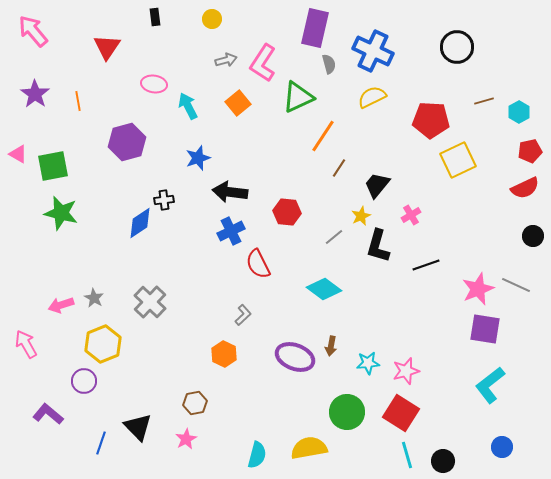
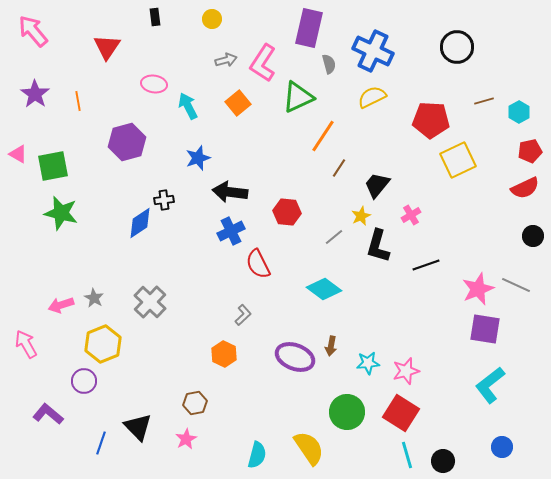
purple rectangle at (315, 28): moved 6 px left
yellow semicircle at (309, 448): rotated 66 degrees clockwise
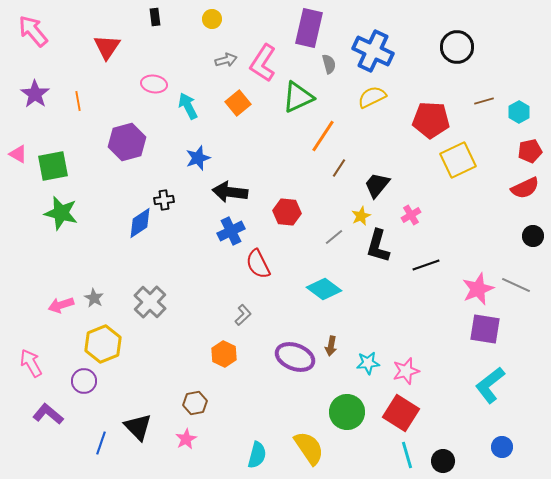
pink arrow at (26, 344): moved 5 px right, 19 px down
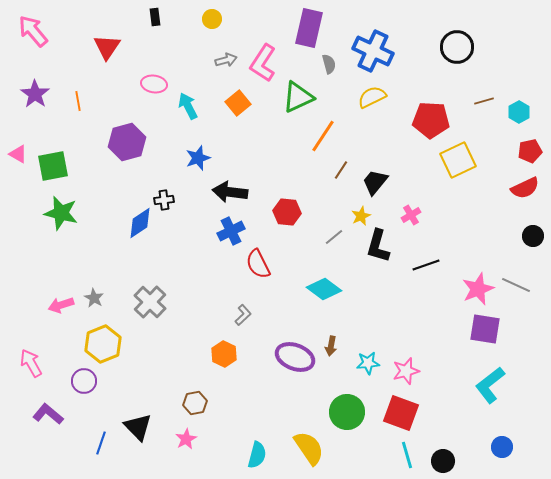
brown line at (339, 168): moved 2 px right, 2 px down
black trapezoid at (377, 185): moved 2 px left, 3 px up
red square at (401, 413): rotated 12 degrees counterclockwise
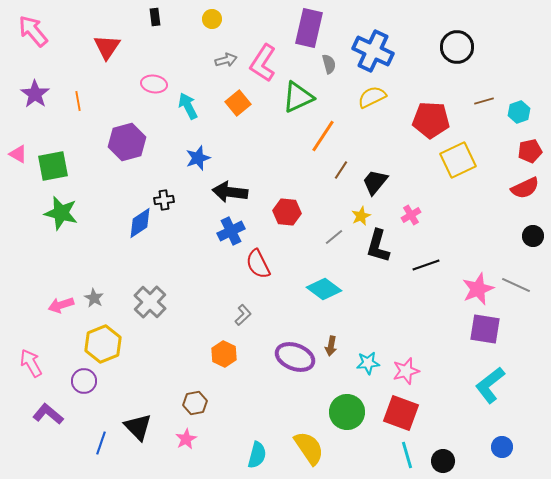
cyan hexagon at (519, 112): rotated 10 degrees clockwise
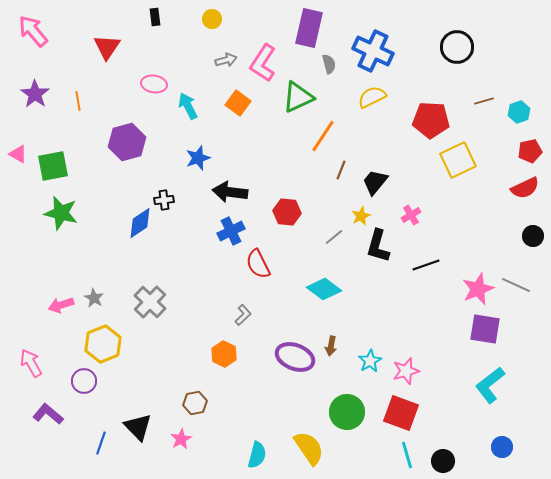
orange square at (238, 103): rotated 15 degrees counterclockwise
brown line at (341, 170): rotated 12 degrees counterclockwise
cyan star at (368, 363): moved 2 px right, 2 px up; rotated 25 degrees counterclockwise
pink star at (186, 439): moved 5 px left
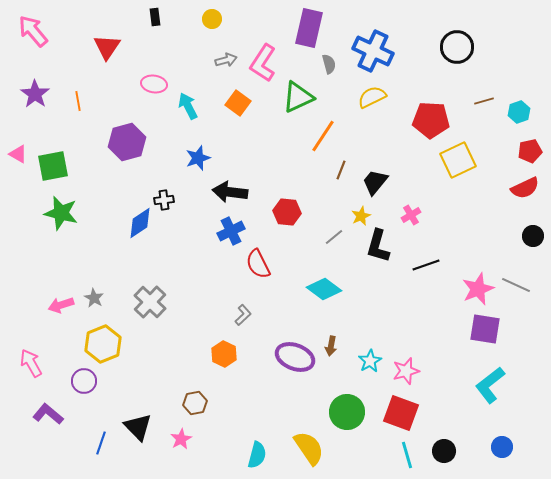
black circle at (443, 461): moved 1 px right, 10 px up
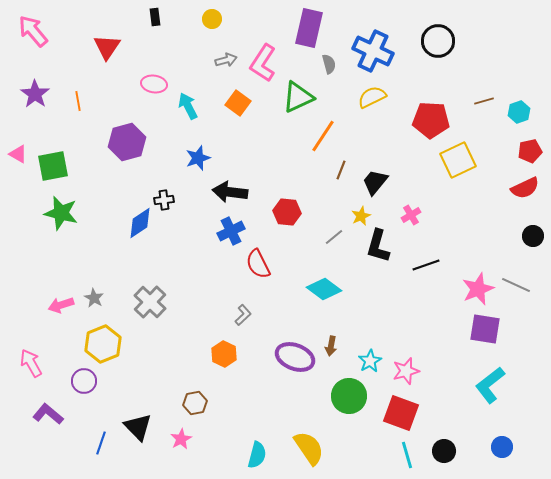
black circle at (457, 47): moved 19 px left, 6 px up
green circle at (347, 412): moved 2 px right, 16 px up
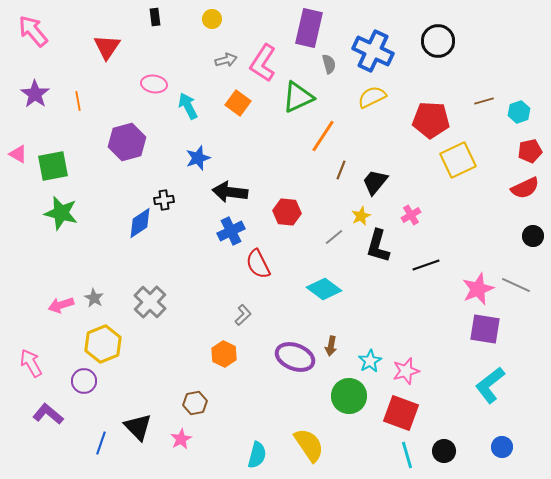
yellow semicircle at (309, 448): moved 3 px up
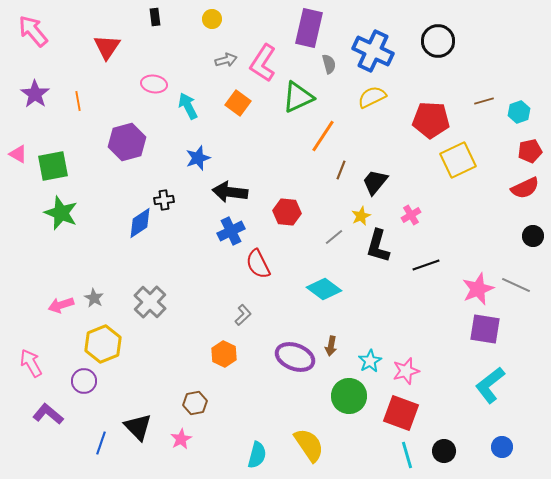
green star at (61, 213): rotated 8 degrees clockwise
